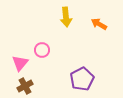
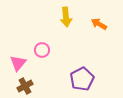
pink triangle: moved 2 px left
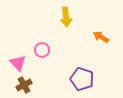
orange arrow: moved 2 px right, 13 px down
pink triangle: rotated 24 degrees counterclockwise
purple pentagon: rotated 25 degrees counterclockwise
brown cross: moved 1 px left, 1 px up
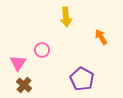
orange arrow: rotated 28 degrees clockwise
pink triangle: rotated 18 degrees clockwise
purple pentagon: rotated 10 degrees clockwise
brown cross: rotated 21 degrees counterclockwise
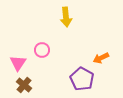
orange arrow: moved 21 px down; rotated 84 degrees counterclockwise
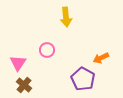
pink circle: moved 5 px right
purple pentagon: moved 1 px right
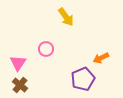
yellow arrow: rotated 30 degrees counterclockwise
pink circle: moved 1 px left, 1 px up
purple pentagon: rotated 20 degrees clockwise
brown cross: moved 4 px left
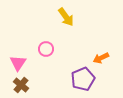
brown cross: moved 1 px right
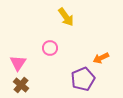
pink circle: moved 4 px right, 1 px up
